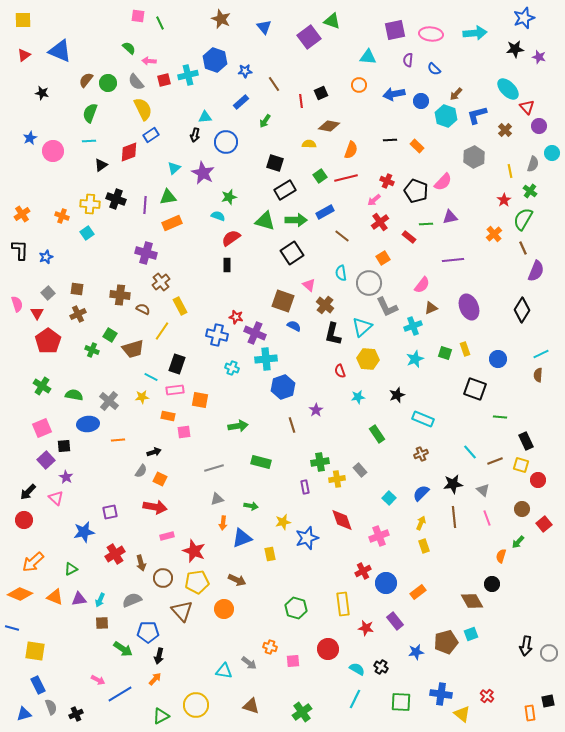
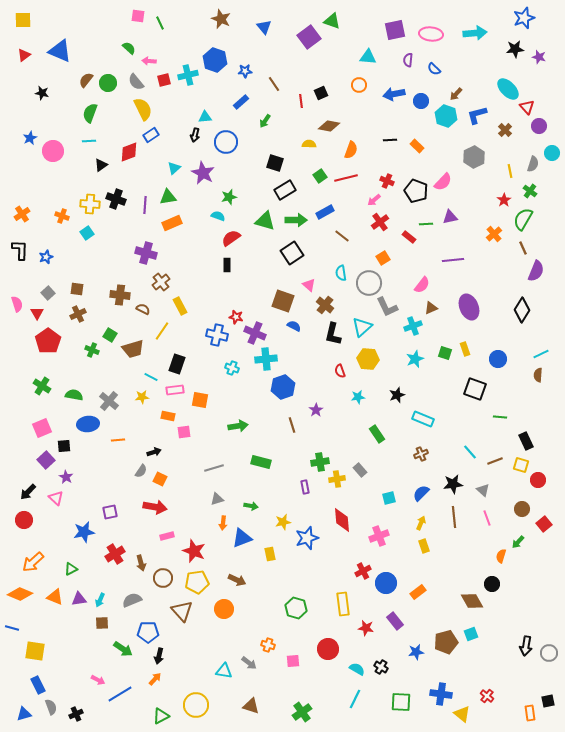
cyan square at (389, 498): rotated 32 degrees clockwise
red diamond at (342, 520): rotated 15 degrees clockwise
orange cross at (270, 647): moved 2 px left, 2 px up
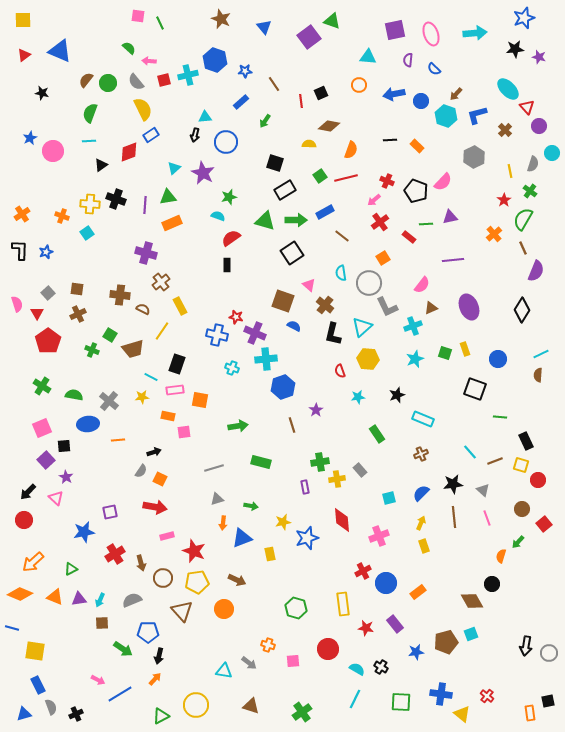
pink ellipse at (431, 34): rotated 65 degrees clockwise
blue star at (46, 257): moved 5 px up
purple rectangle at (395, 621): moved 3 px down
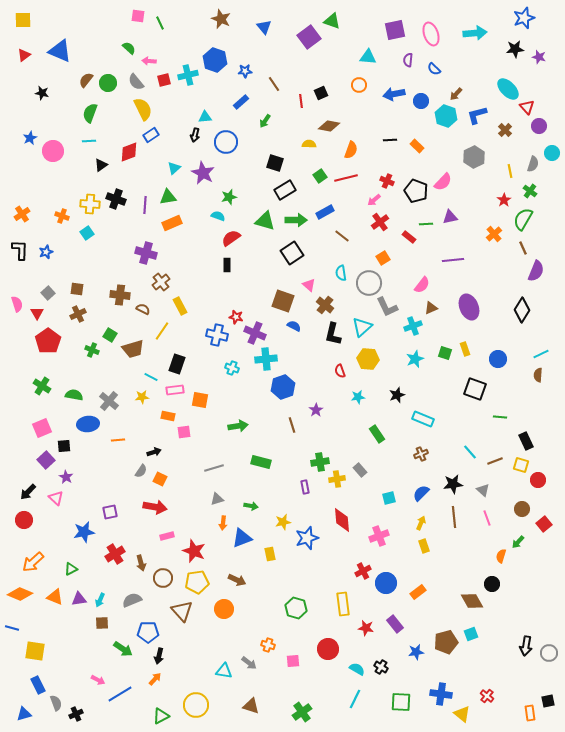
gray semicircle at (51, 707): moved 5 px right, 4 px up
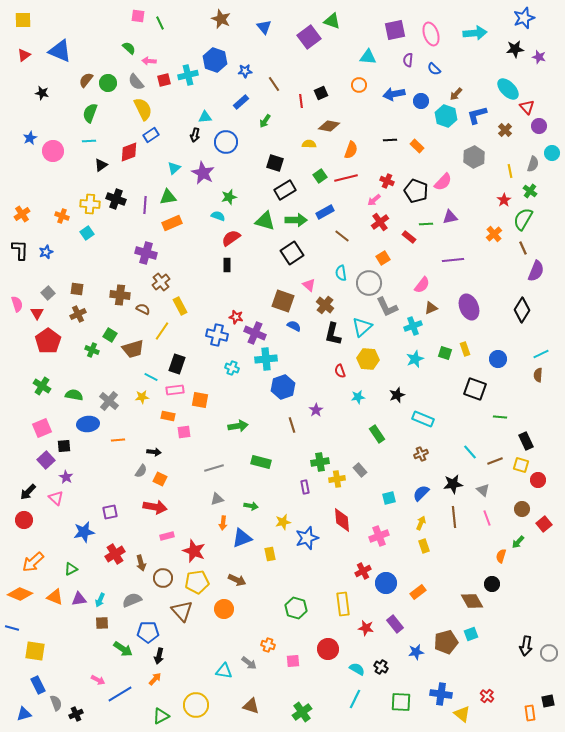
black arrow at (154, 452): rotated 24 degrees clockwise
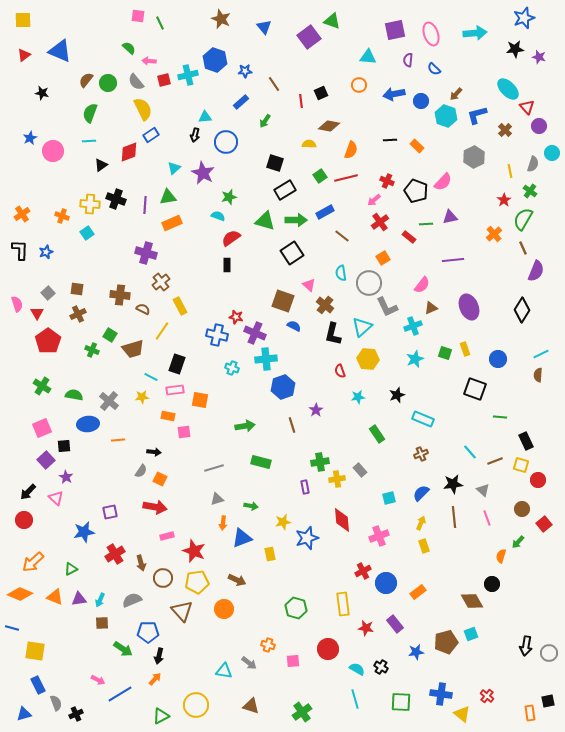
green arrow at (238, 426): moved 7 px right
cyan line at (355, 699): rotated 42 degrees counterclockwise
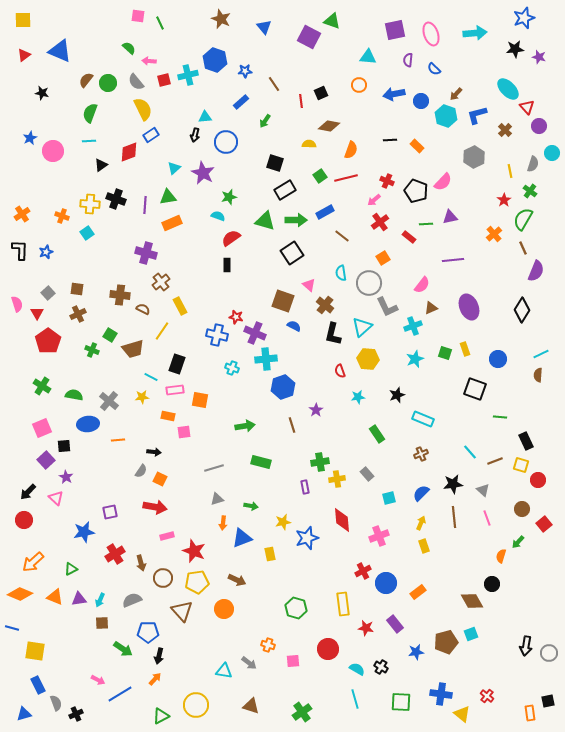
purple square at (309, 37): rotated 25 degrees counterclockwise
gray rectangle at (360, 470): moved 7 px right, 4 px down
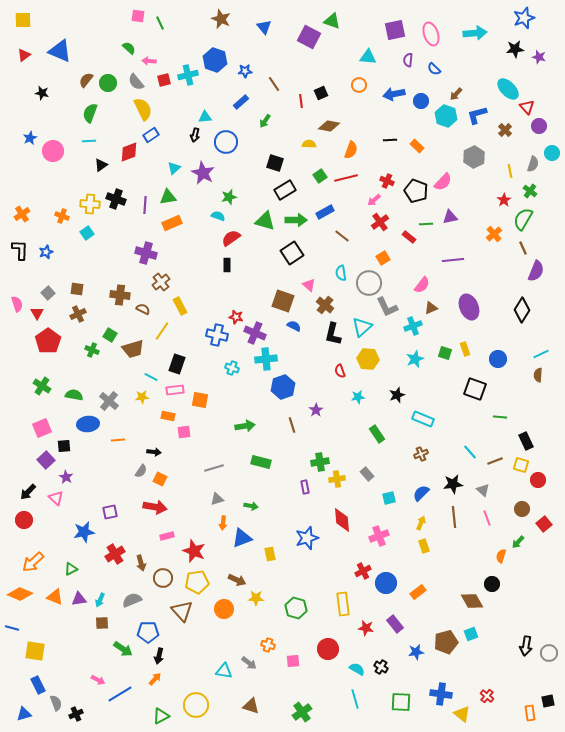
yellow star at (283, 522): moved 27 px left, 76 px down; rotated 14 degrees clockwise
